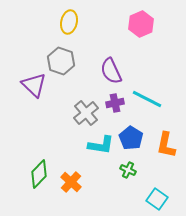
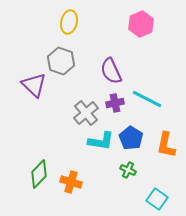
cyan L-shape: moved 4 px up
orange cross: rotated 25 degrees counterclockwise
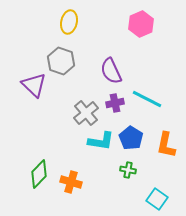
green cross: rotated 14 degrees counterclockwise
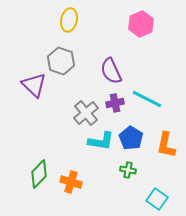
yellow ellipse: moved 2 px up
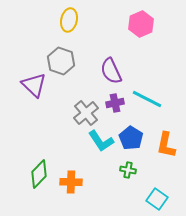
cyan L-shape: rotated 48 degrees clockwise
orange cross: rotated 15 degrees counterclockwise
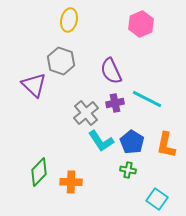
blue pentagon: moved 1 px right, 4 px down
green diamond: moved 2 px up
